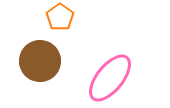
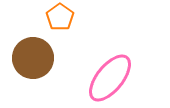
brown circle: moved 7 px left, 3 px up
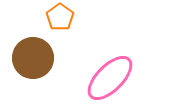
pink ellipse: rotated 6 degrees clockwise
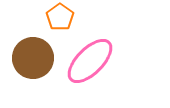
pink ellipse: moved 20 px left, 17 px up
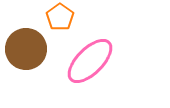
brown circle: moved 7 px left, 9 px up
